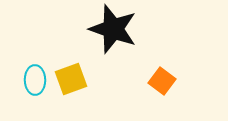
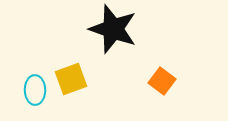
cyan ellipse: moved 10 px down
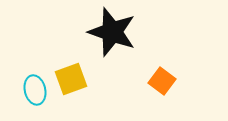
black star: moved 1 px left, 3 px down
cyan ellipse: rotated 12 degrees counterclockwise
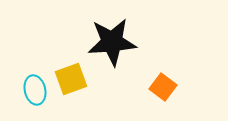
black star: moved 10 px down; rotated 24 degrees counterclockwise
orange square: moved 1 px right, 6 px down
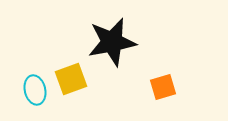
black star: rotated 6 degrees counterclockwise
orange square: rotated 36 degrees clockwise
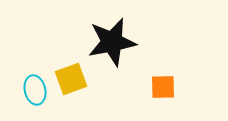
orange square: rotated 16 degrees clockwise
